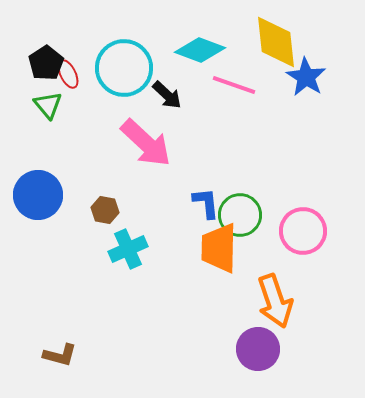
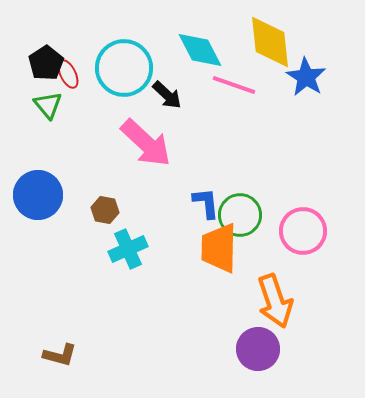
yellow diamond: moved 6 px left
cyan diamond: rotated 42 degrees clockwise
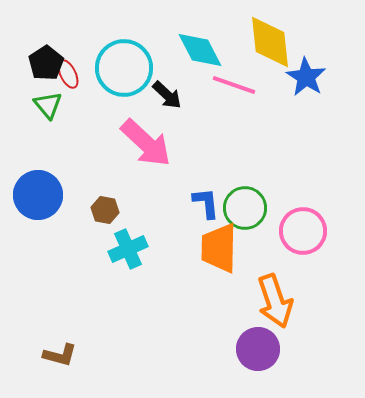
green circle: moved 5 px right, 7 px up
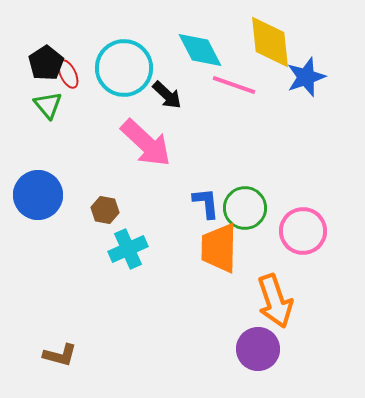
blue star: rotated 21 degrees clockwise
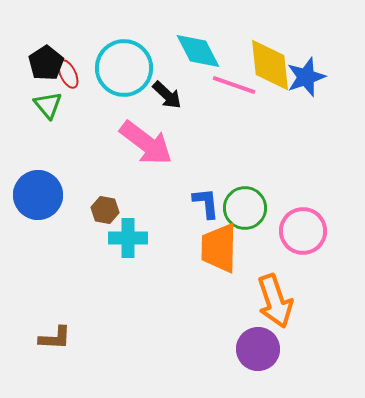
yellow diamond: moved 23 px down
cyan diamond: moved 2 px left, 1 px down
pink arrow: rotated 6 degrees counterclockwise
cyan cross: moved 11 px up; rotated 24 degrees clockwise
brown L-shape: moved 5 px left, 17 px up; rotated 12 degrees counterclockwise
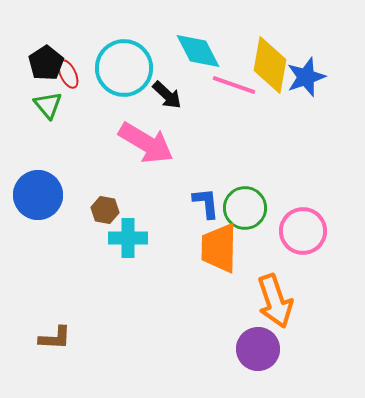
yellow diamond: rotated 16 degrees clockwise
pink arrow: rotated 6 degrees counterclockwise
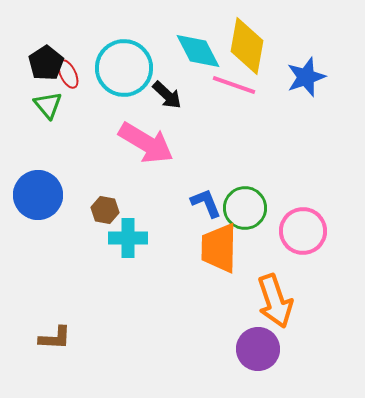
yellow diamond: moved 23 px left, 19 px up
blue L-shape: rotated 16 degrees counterclockwise
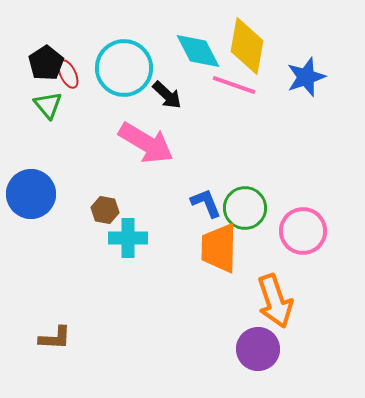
blue circle: moved 7 px left, 1 px up
